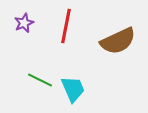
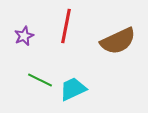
purple star: moved 13 px down
cyan trapezoid: rotated 92 degrees counterclockwise
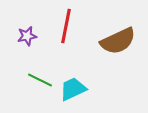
purple star: moved 3 px right; rotated 12 degrees clockwise
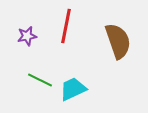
brown semicircle: rotated 84 degrees counterclockwise
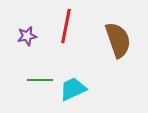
brown semicircle: moved 1 px up
green line: rotated 25 degrees counterclockwise
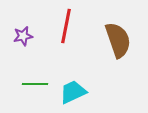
purple star: moved 4 px left
green line: moved 5 px left, 4 px down
cyan trapezoid: moved 3 px down
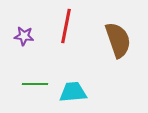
purple star: moved 1 px right; rotated 18 degrees clockwise
cyan trapezoid: rotated 20 degrees clockwise
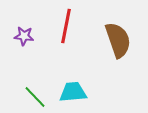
green line: moved 13 px down; rotated 45 degrees clockwise
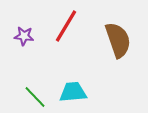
red line: rotated 20 degrees clockwise
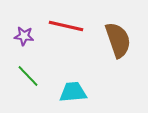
red line: rotated 72 degrees clockwise
green line: moved 7 px left, 21 px up
